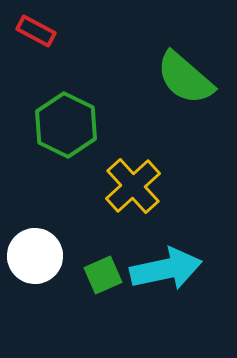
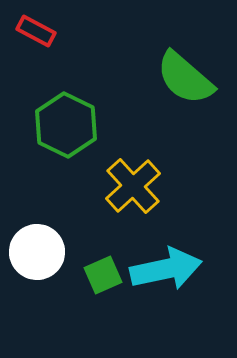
white circle: moved 2 px right, 4 px up
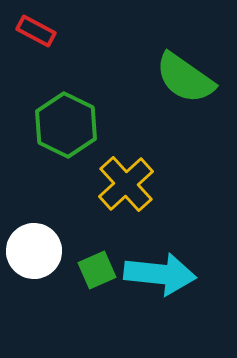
green semicircle: rotated 6 degrees counterclockwise
yellow cross: moved 7 px left, 2 px up
white circle: moved 3 px left, 1 px up
cyan arrow: moved 6 px left, 5 px down; rotated 18 degrees clockwise
green square: moved 6 px left, 5 px up
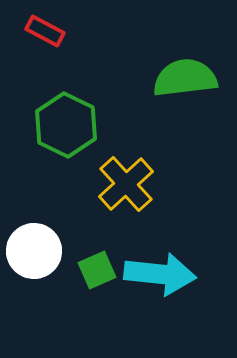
red rectangle: moved 9 px right
green semicircle: rotated 138 degrees clockwise
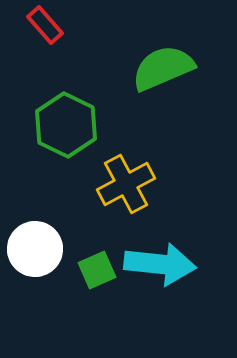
red rectangle: moved 6 px up; rotated 21 degrees clockwise
green semicircle: moved 22 px left, 10 px up; rotated 16 degrees counterclockwise
yellow cross: rotated 14 degrees clockwise
white circle: moved 1 px right, 2 px up
cyan arrow: moved 10 px up
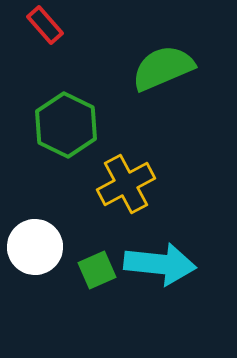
white circle: moved 2 px up
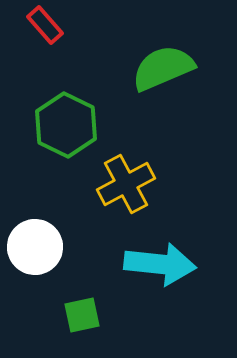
green square: moved 15 px left, 45 px down; rotated 12 degrees clockwise
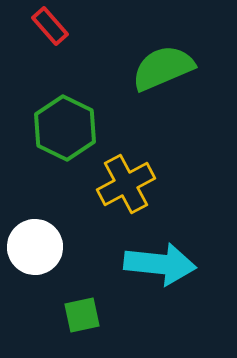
red rectangle: moved 5 px right, 1 px down
green hexagon: moved 1 px left, 3 px down
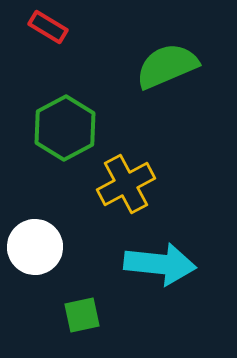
red rectangle: moved 2 px left, 1 px down; rotated 18 degrees counterclockwise
green semicircle: moved 4 px right, 2 px up
green hexagon: rotated 6 degrees clockwise
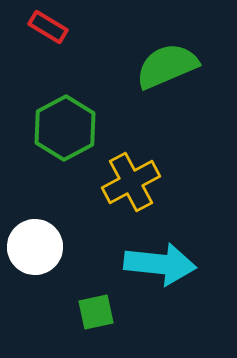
yellow cross: moved 5 px right, 2 px up
green square: moved 14 px right, 3 px up
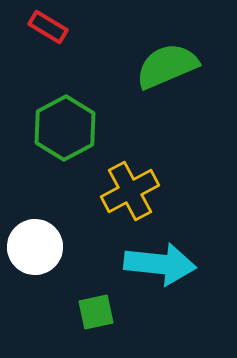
yellow cross: moved 1 px left, 9 px down
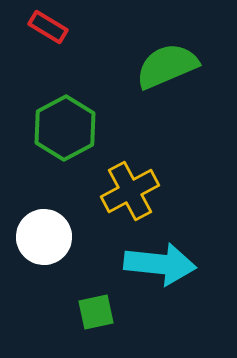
white circle: moved 9 px right, 10 px up
